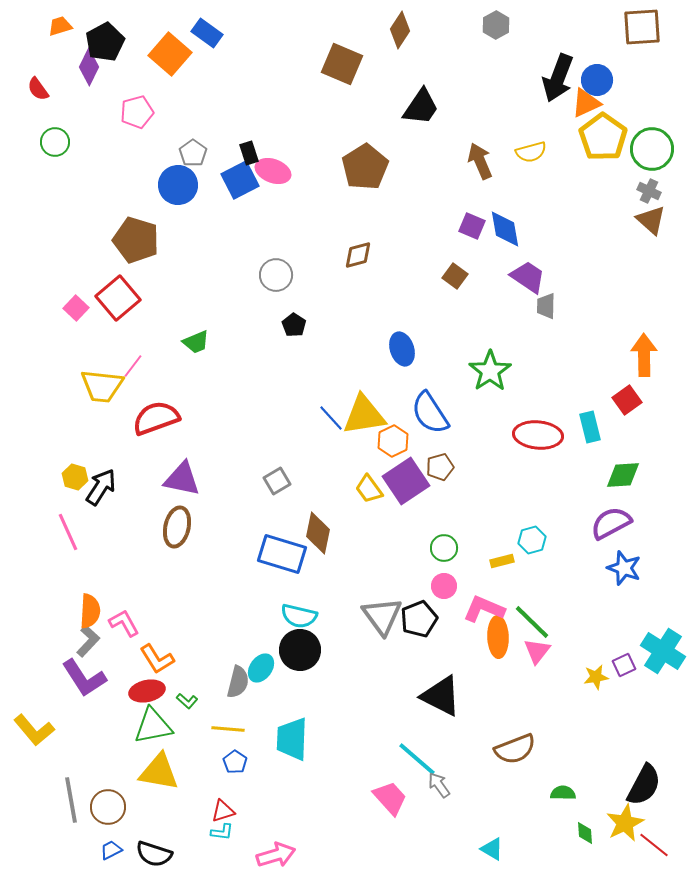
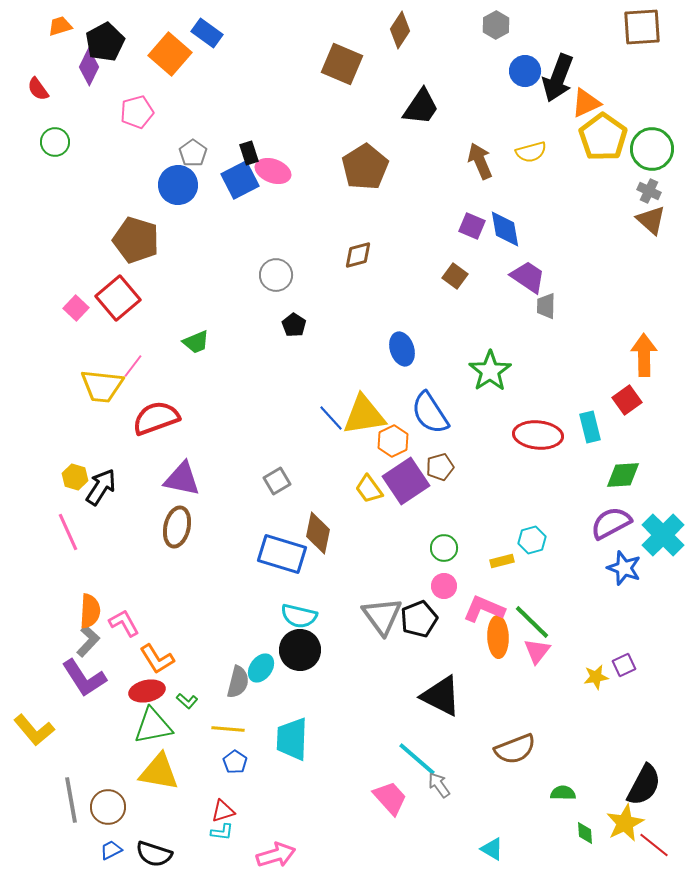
blue circle at (597, 80): moved 72 px left, 9 px up
cyan cross at (663, 651): moved 116 px up; rotated 12 degrees clockwise
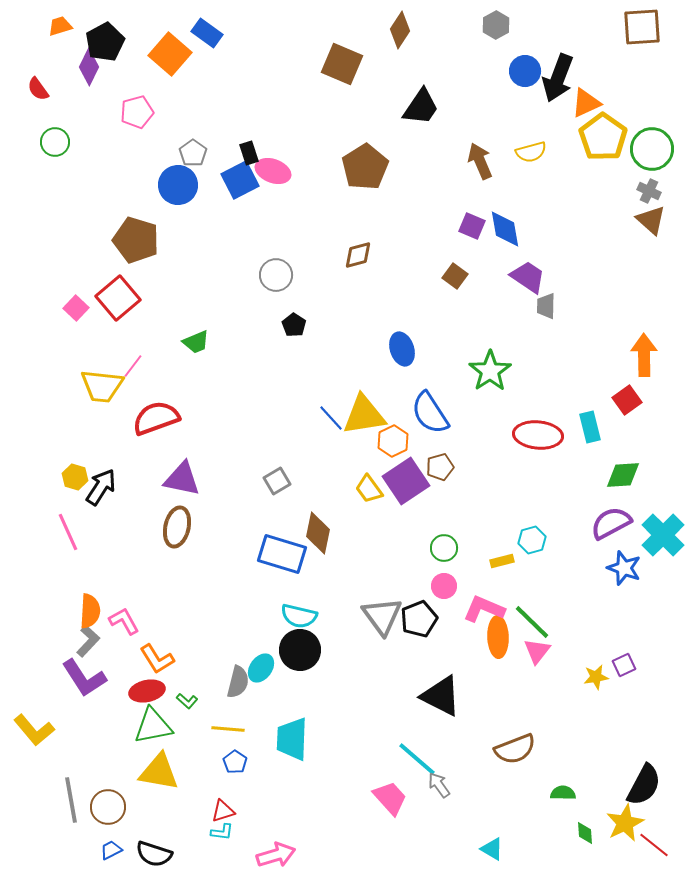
pink L-shape at (124, 623): moved 2 px up
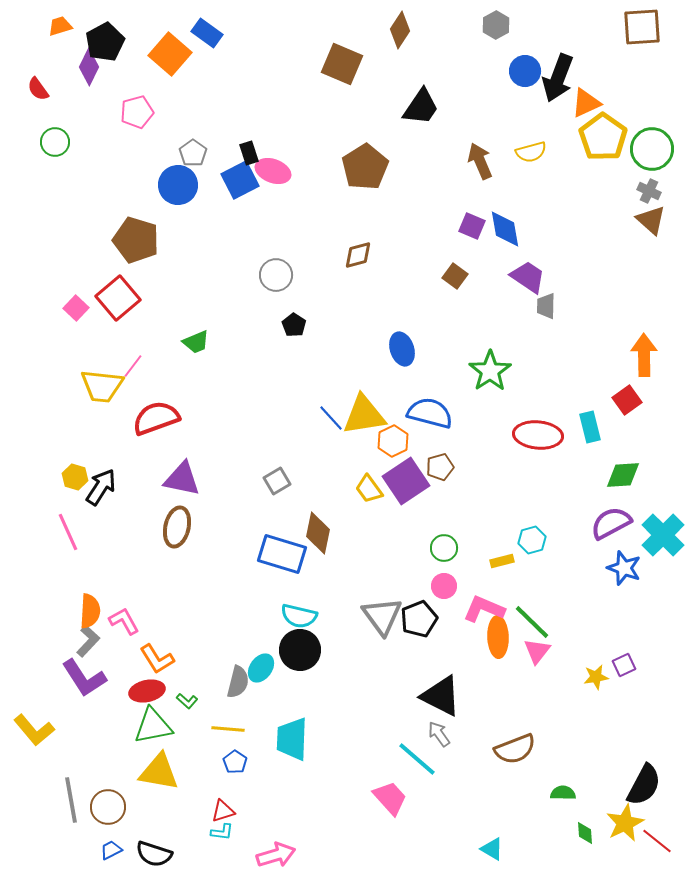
blue semicircle at (430, 413): rotated 138 degrees clockwise
gray arrow at (439, 785): moved 51 px up
red line at (654, 845): moved 3 px right, 4 px up
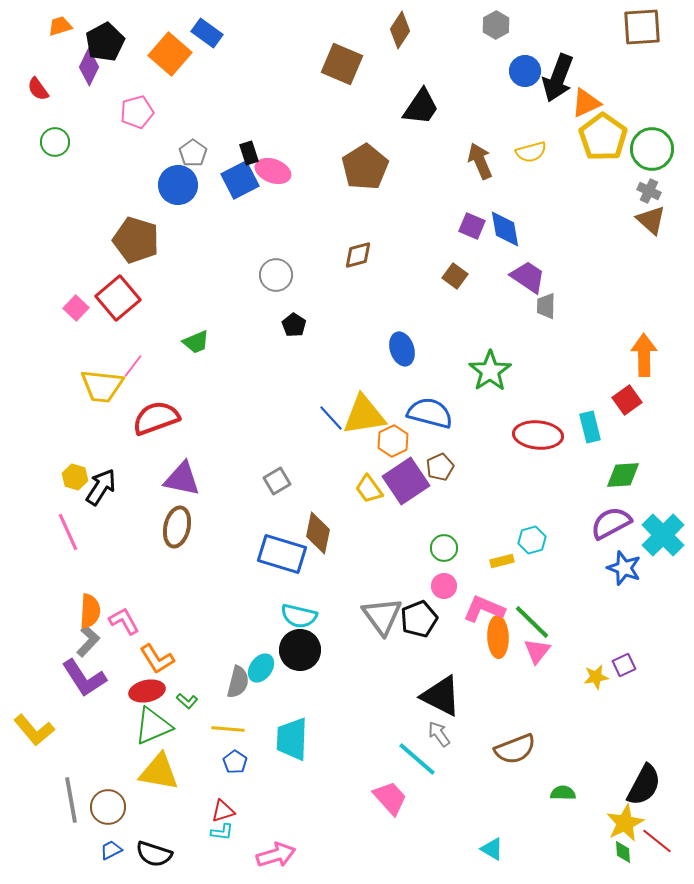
brown pentagon at (440, 467): rotated 8 degrees counterclockwise
green triangle at (153, 726): rotated 12 degrees counterclockwise
green diamond at (585, 833): moved 38 px right, 19 px down
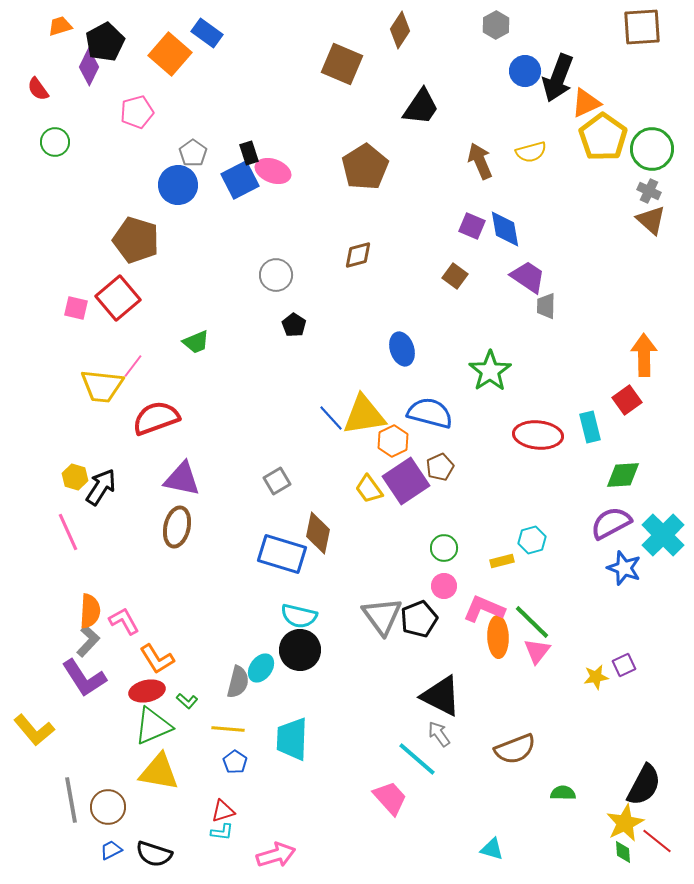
pink square at (76, 308): rotated 30 degrees counterclockwise
cyan triangle at (492, 849): rotated 15 degrees counterclockwise
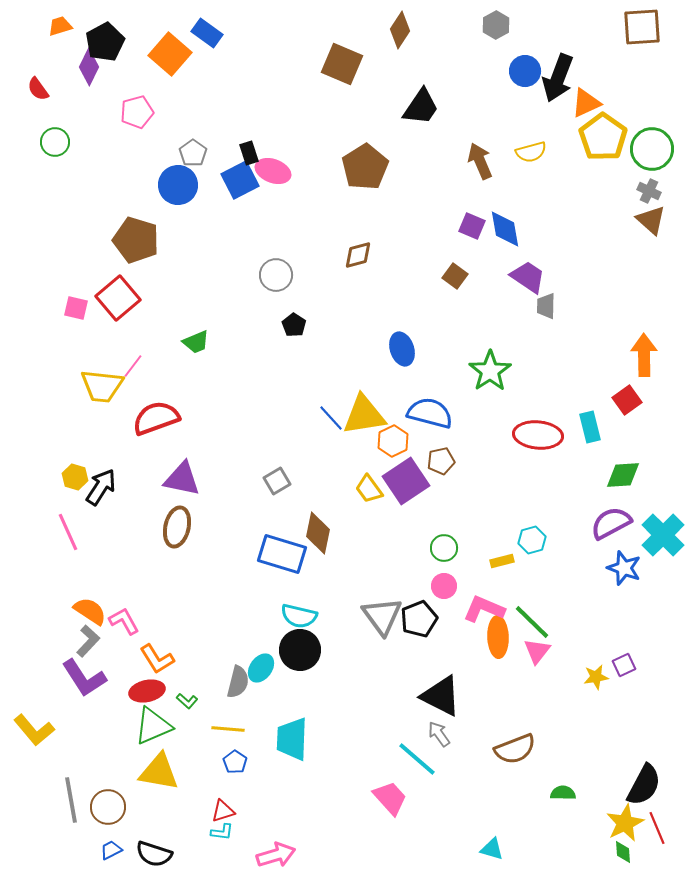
brown pentagon at (440, 467): moved 1 px right, 6 px up; rotated 12 degrees clockwise
orange semicircle at (90, 611): rotated 60 degrees counterclockwise
red line at (657, 841): moved 13 px up; rotated 28 degrees clockwise
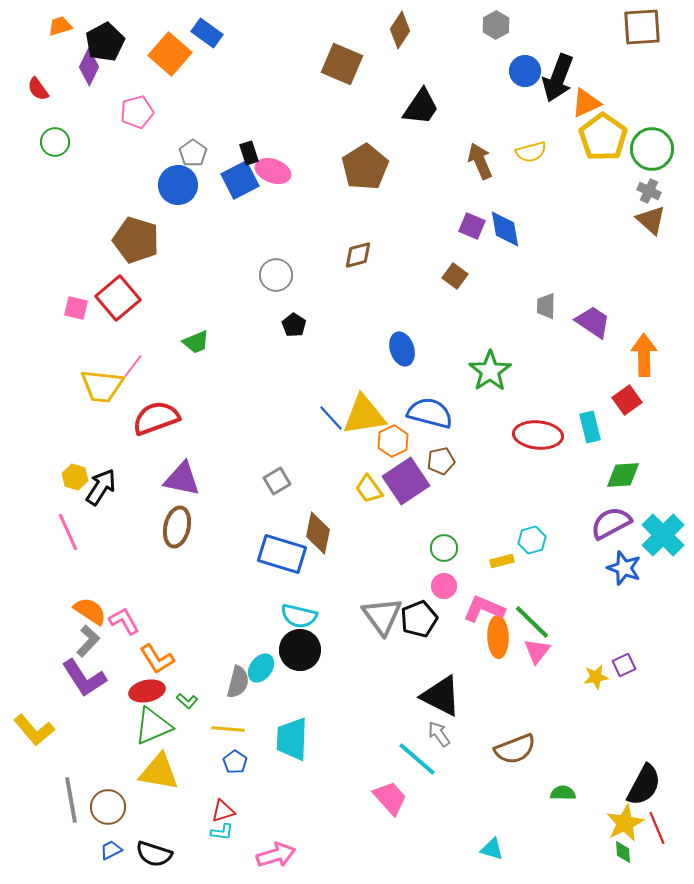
purple trapezoid at (528, 277): moved 65 px right, 45 px down
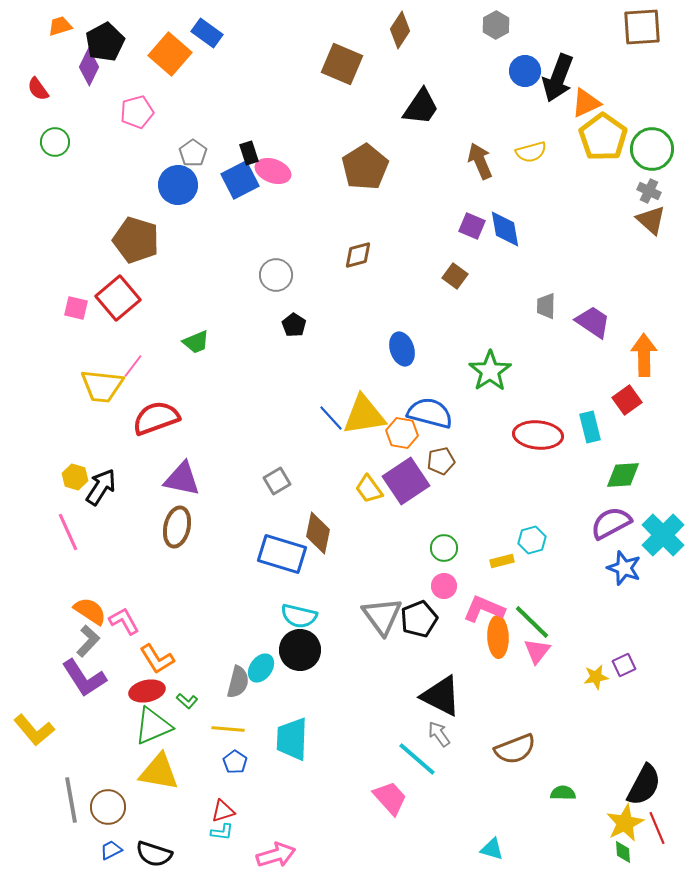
orange hexagon at (393, 441): moved 9 px right, 8 px up; rotated 24 degrees counterclockwise
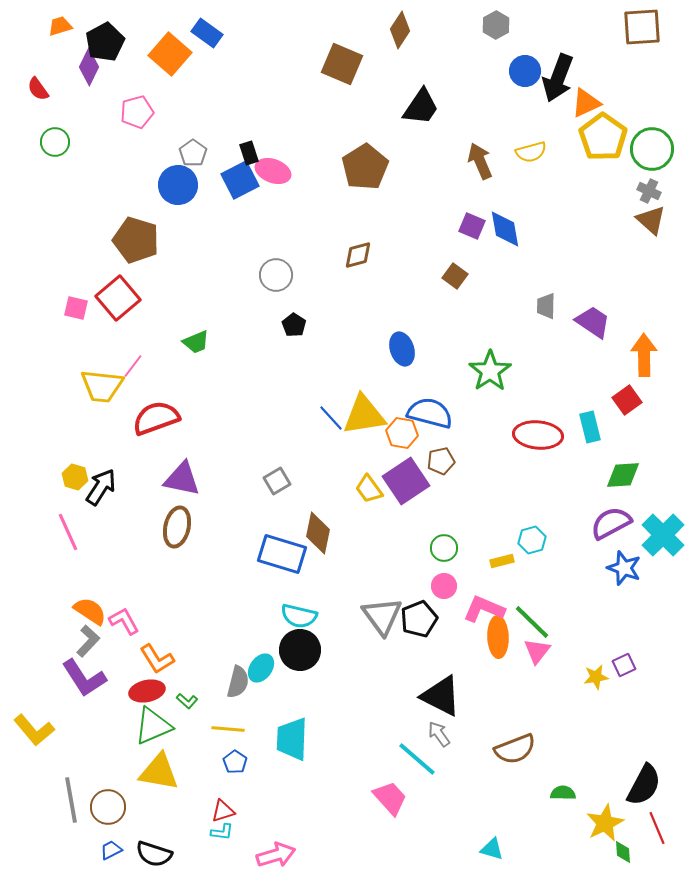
yellow star at (625, 823): moved 20 px left
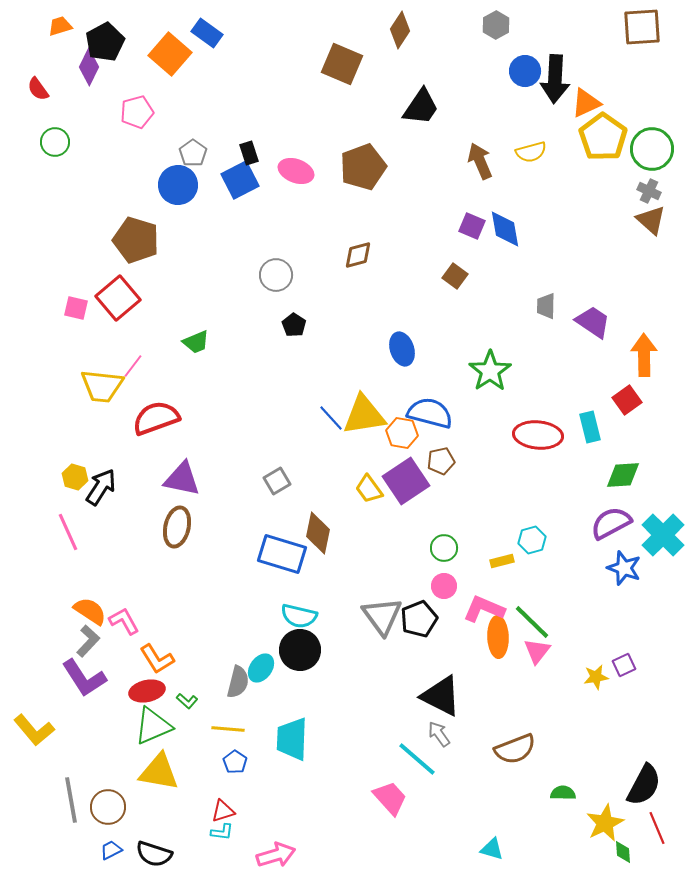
black arrow at (558, 78): moved 3 px left, 1 px down; rotated 18 degrees counterclockwise
brown pentagon at (365, 167): moved 2 px left; rotated 12 degrees clockwise
pink ellipse at (273, 171): moved 23 px right
